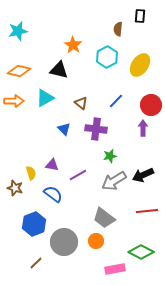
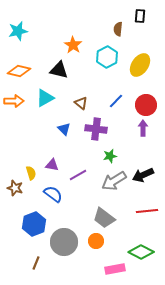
red circle: moved 5 px left
brown line: rotated 24 degrees counterclockwise
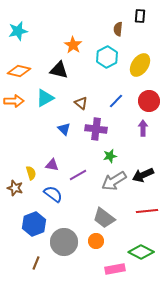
red circle: moved 3 px right, 4 px up
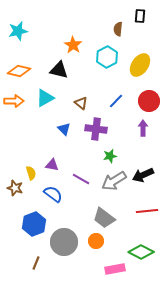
purple line: moved 3 px right, 4 px down; rotated 60 degrees clockwise
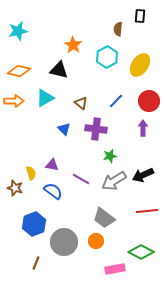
blue semicircle: moved 3 px up
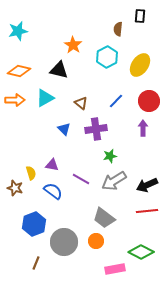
orange arrow: moved 1 px right, 1 px up
purple cross: rotated 15 degrees counterclockwise
black arrow: moved 4 px right, 10 px down
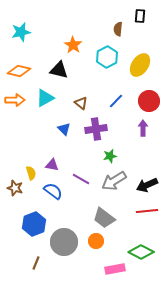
cyan star: moved 3 px right, 1 px down
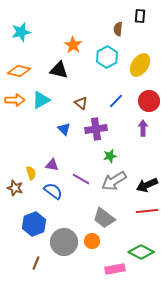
cyan triangle: moved 4 px left, 2 px down
orange circle: moved 4 px left
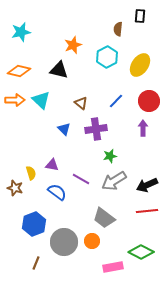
orange star: rotated 18 degrees clockwise
cyan triangle: rotated 48 degrees counterclockwise
blue semicircle: moved 4 px right, 1 px down
pink rectangle: moved 2 px left, 2 px up
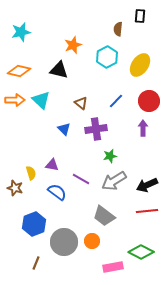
gray trapezoid: moved 2 px up
